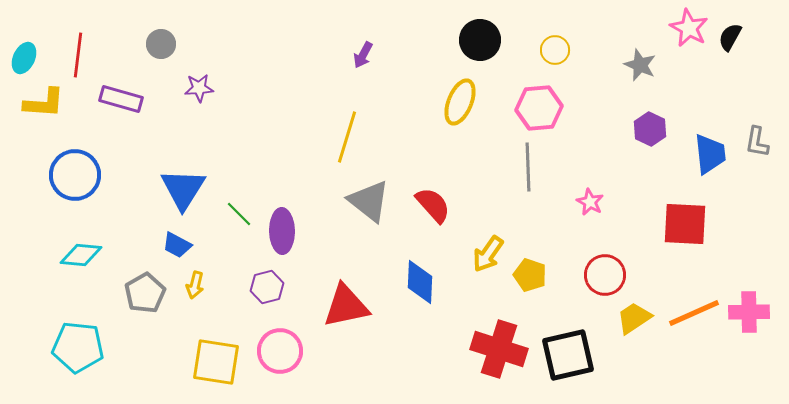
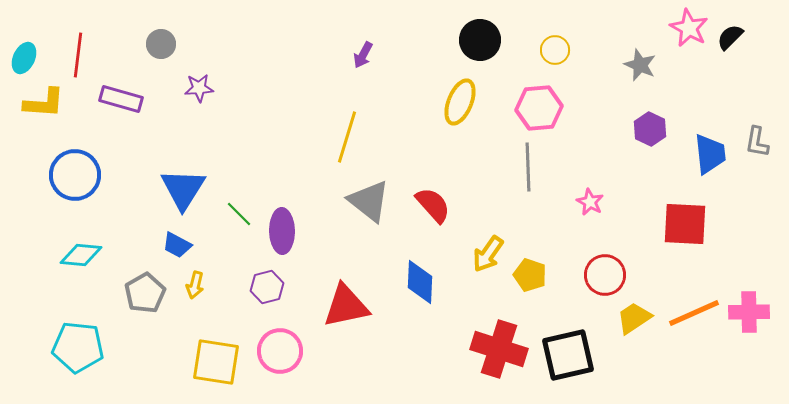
black semicircle at (730, 37): rotated 16 degrees clockwise
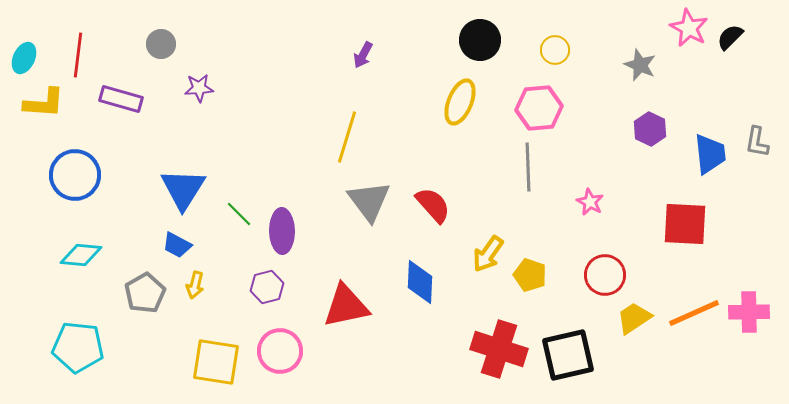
gray triangle at (369, 201): rotated 15 degrees clockwise
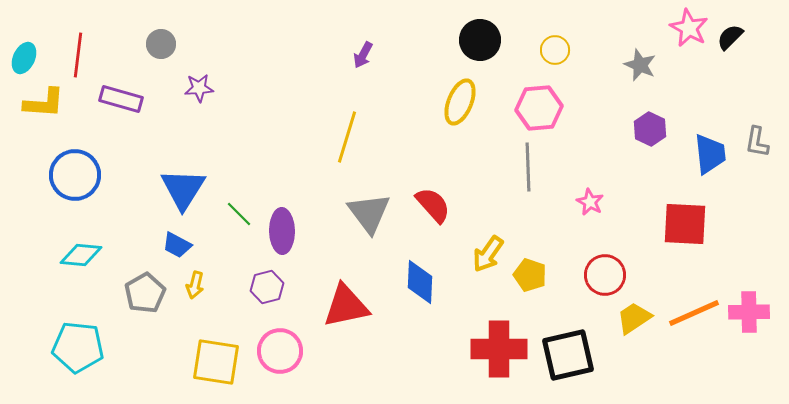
gray triangle at (369, 201): moved 12 px down
red cross at (499, 349): rotated 18 degrees counterclockwise
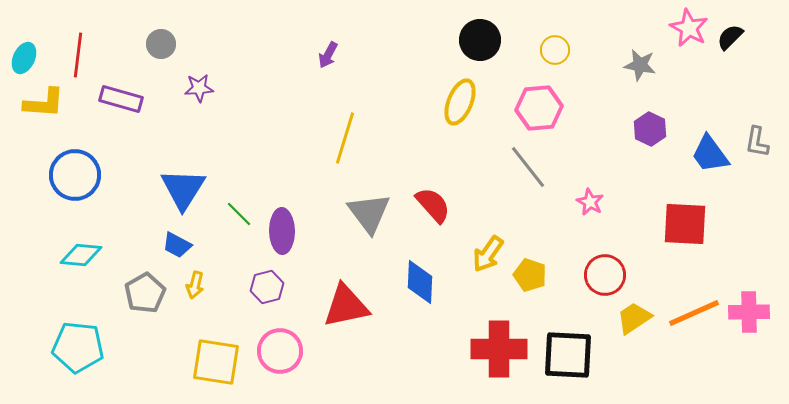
purple arrow at (363, 55): moved 35 px left
gray star at (640, 65): rotated 12 degrees counterclockwise
yellow line at (347, 137): moved 2 px left, 1 px down
blue trapezoid at (710, 154): rotated 150 degrees clockwise
gray line at (528, 167): rotated 36 degrees counterclockwise
black square at (568, 355): rotated 16 degrees clockwise
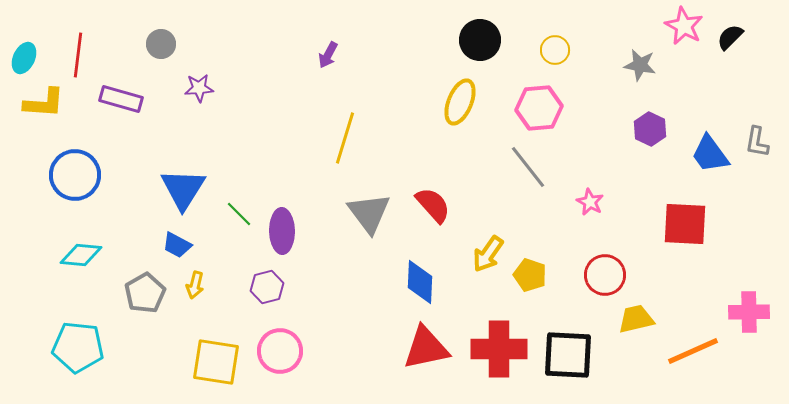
pink star at (689, 28): moved 5 px left, 2 px up
red triangle at (346, 306): moved 80 px right, 42 px down
orange line at (694, 313): moved 1 px left, 38 px down
yellow trapezoid at (634, 318): moved 2 px right, 1 px down; rotated 21 degrees clockwise
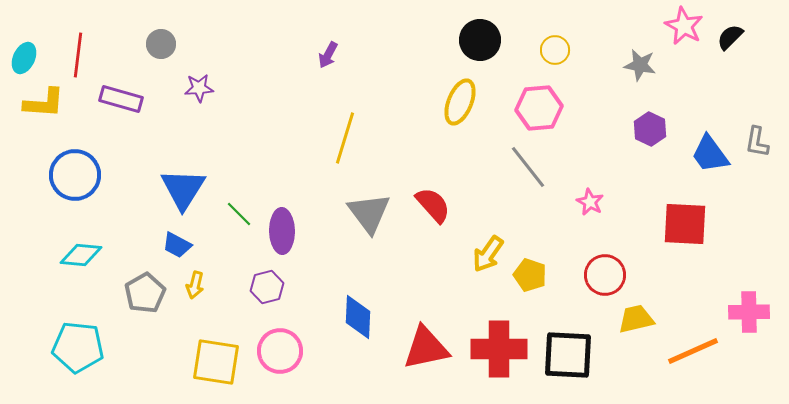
blue diamond at (420, 282): moved 62 px left, 35 px down
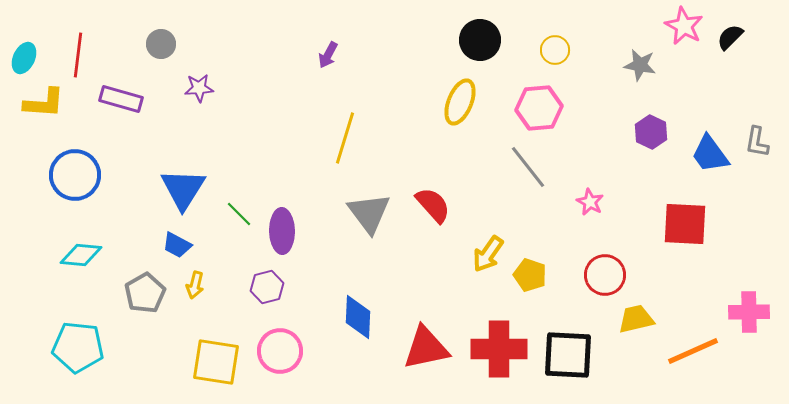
purple hexagon at (650, 129): moved 1 px right, 3 px down
